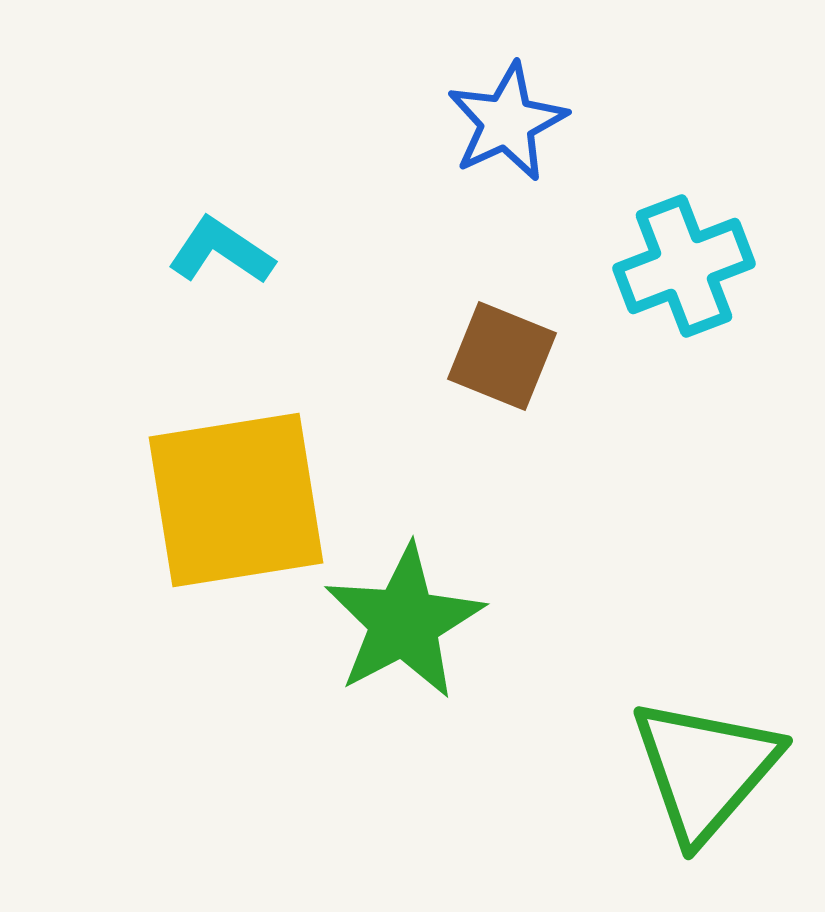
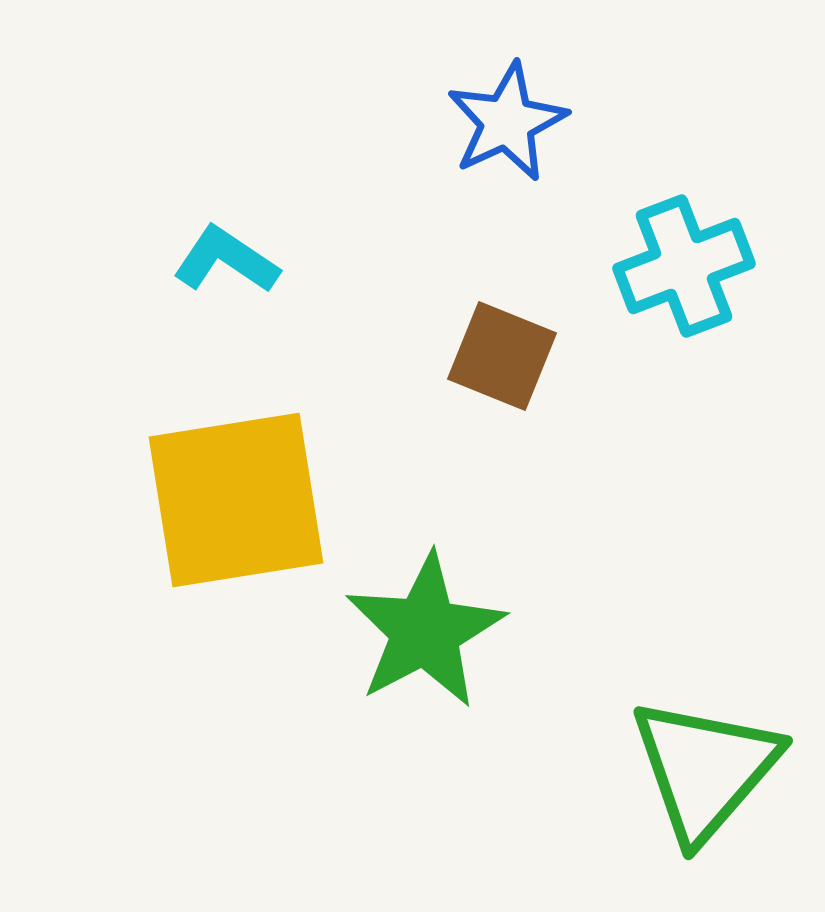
cyan L-shape: moved 5 px right, 9 px down
green star: moved 21 px right, 9 px down
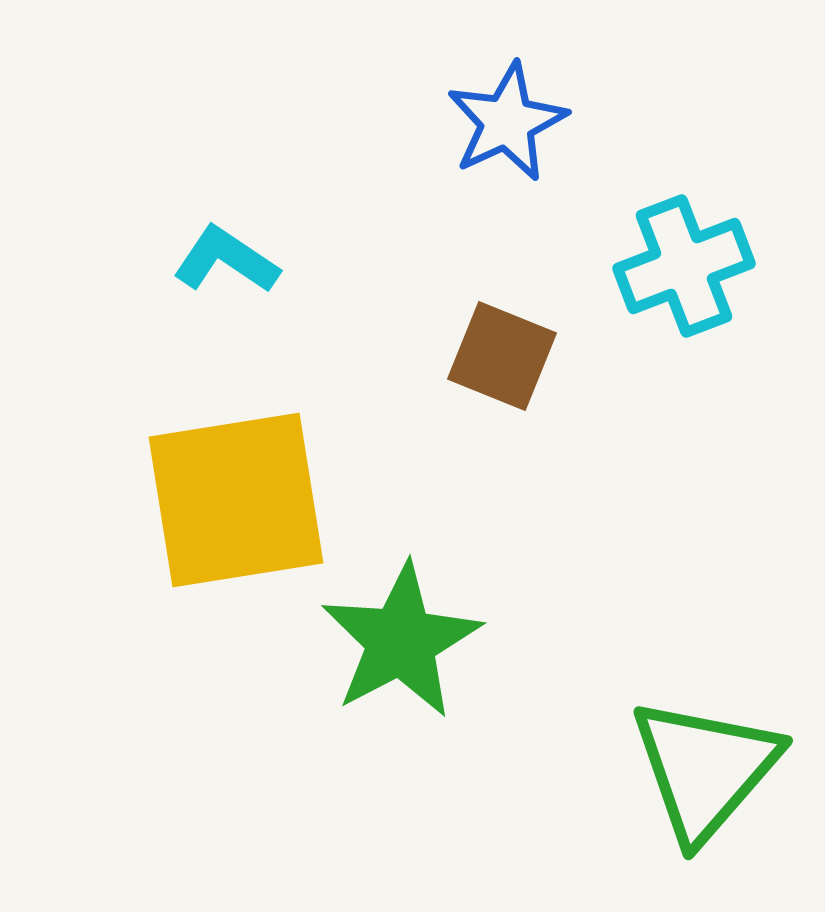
green star: moved 24 px left, 10 px down
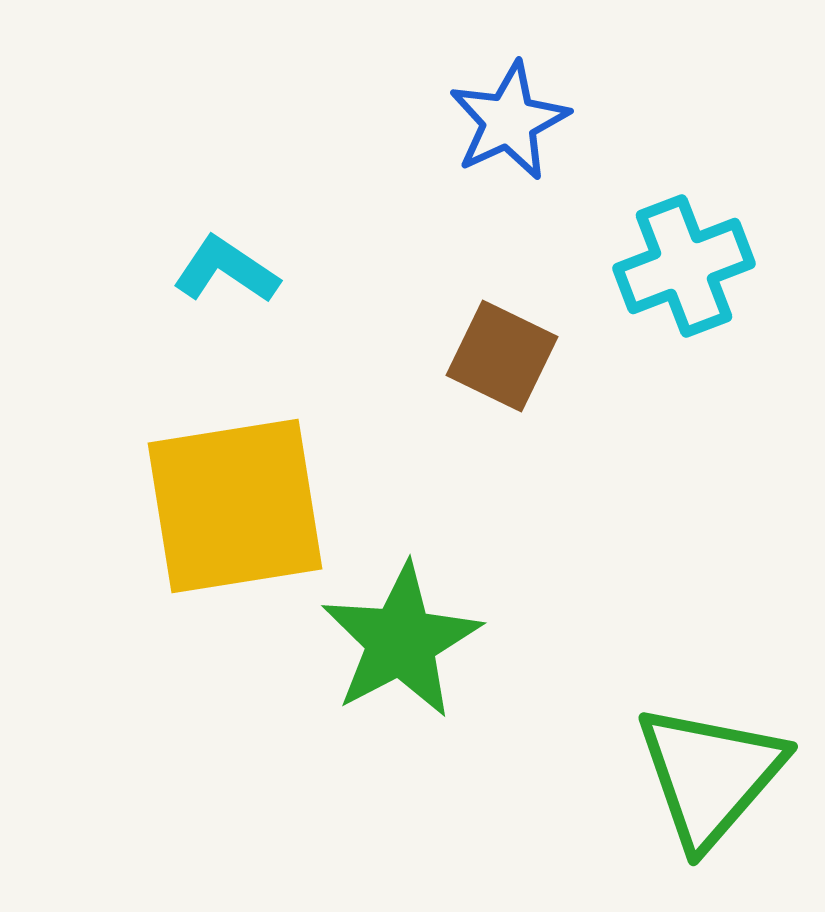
blue star: moved 2 px right, 1 px up
cyan L-shape: moved 10 px down
brown square: rotated 4 degrees clockwise
yellow square: moved 1 px left, 6 px down
green triangle: moved 5 px right, 6 px down
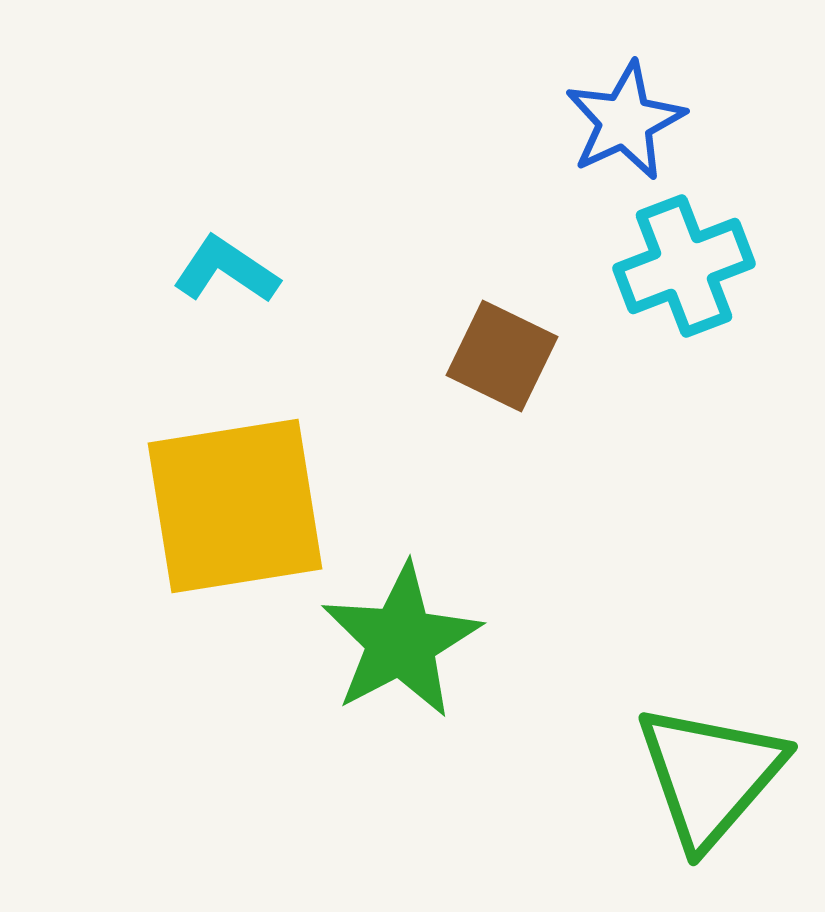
blue star: moved 116 px right
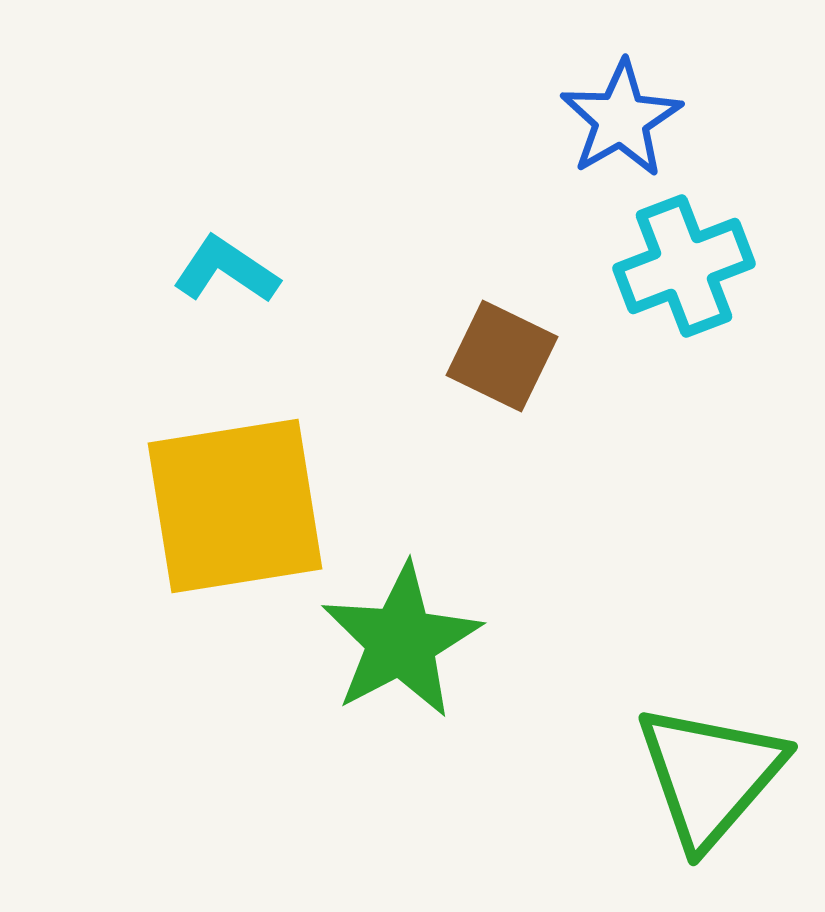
blue star: moved 4 px left, 2 px up; rotated 5 degrees counterclockwise
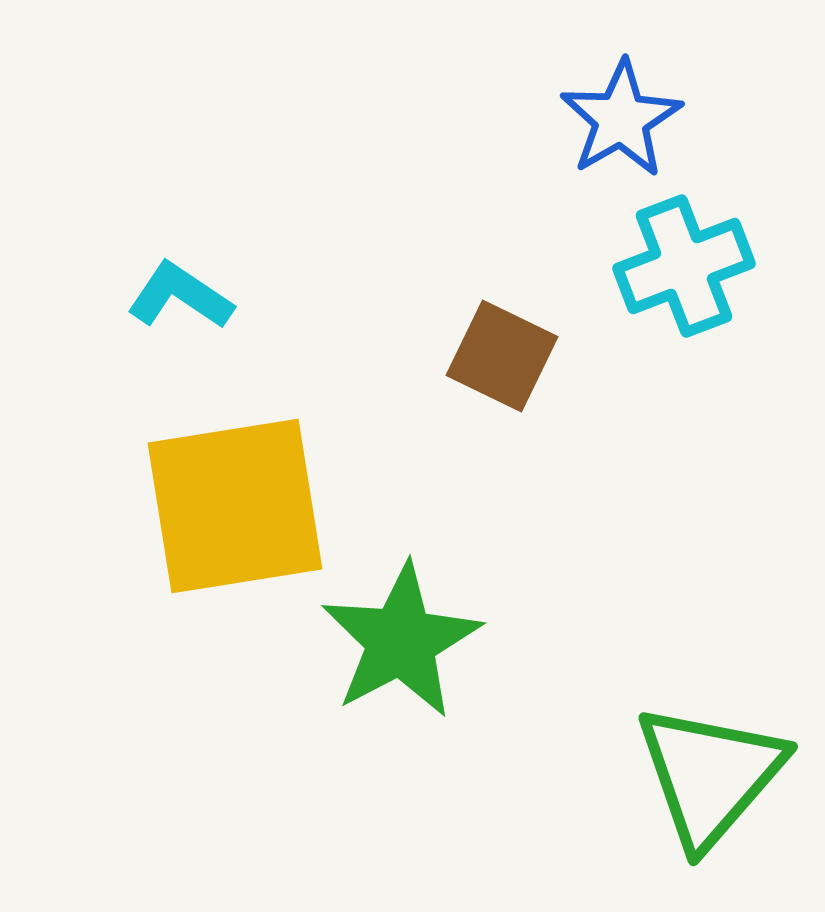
cyan L-shape: moved 46 px left, 26 px down
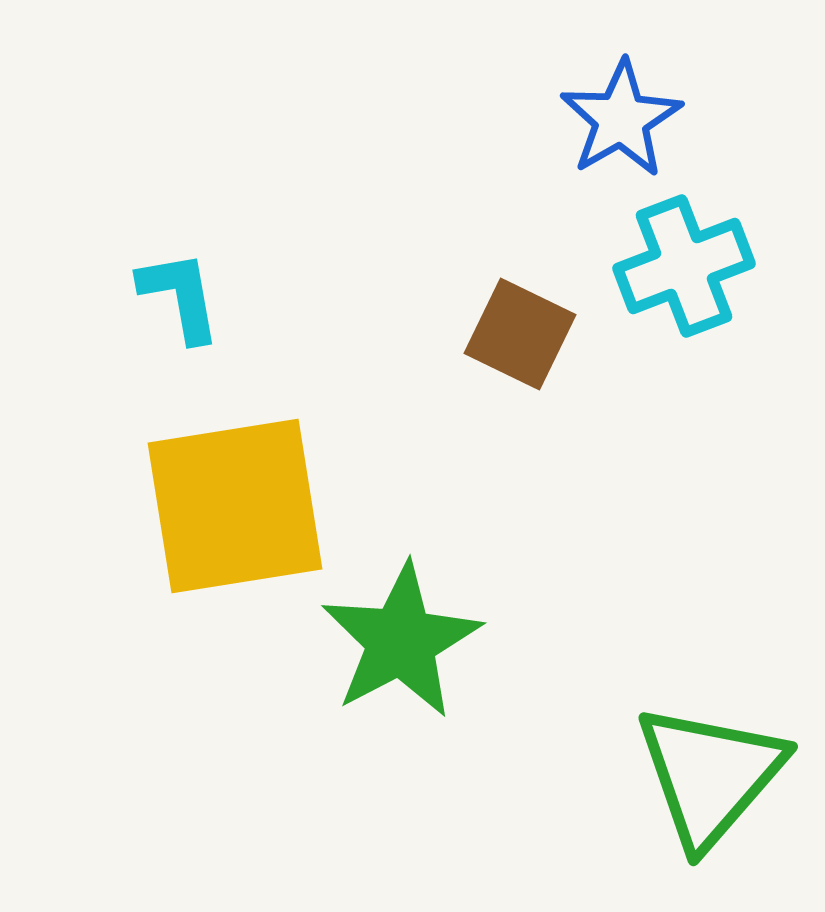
cyan L-shape: rotated 46 degrees clockwise
brown square: moved 18 px right, 22 px up
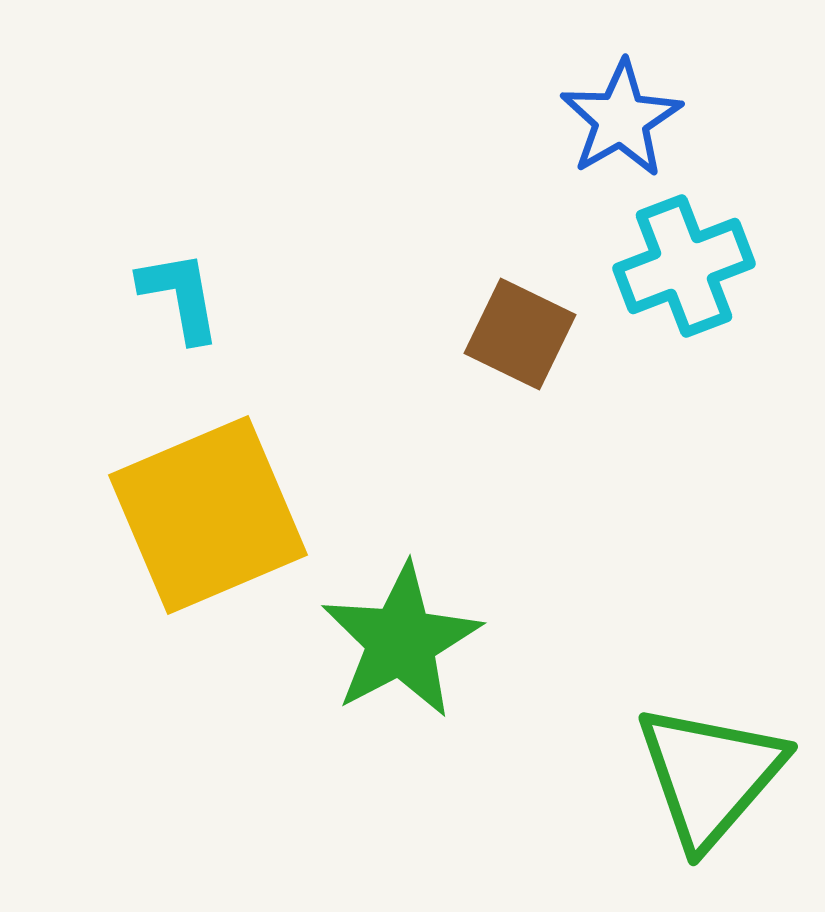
yellow square: moved 27 px left, 9 px down; rotated 14 degrees counterclockwise
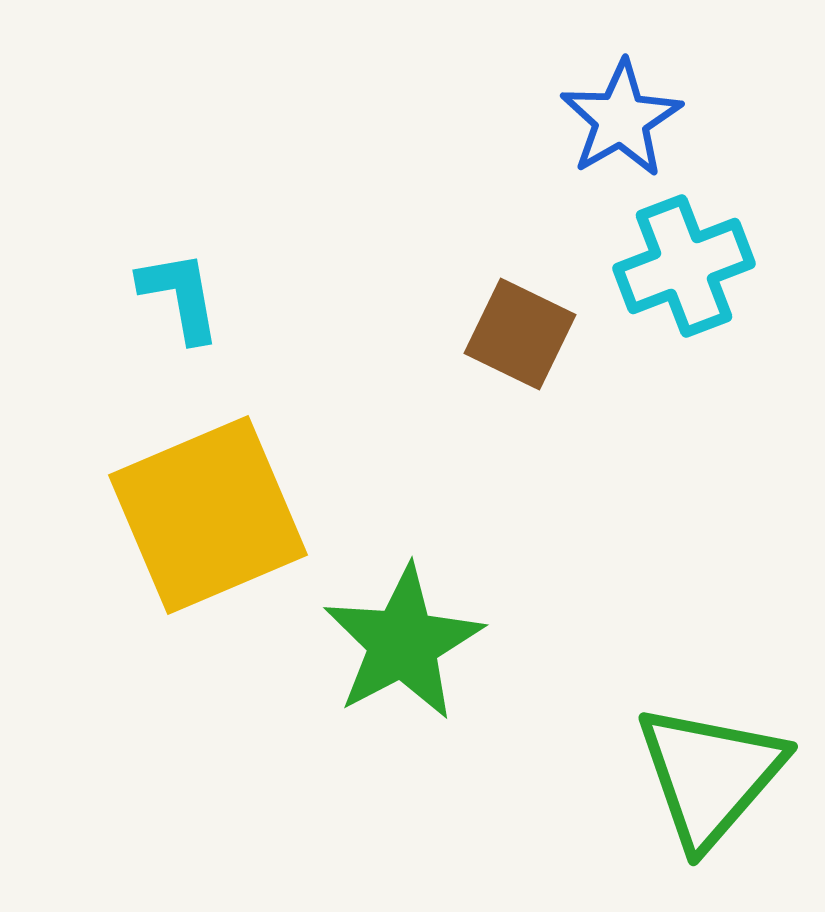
green star: moved 2 px right, 2 px down
